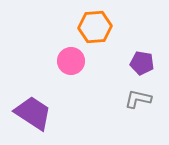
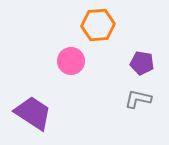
orange hexagon: moved 3 px right, 2 px up
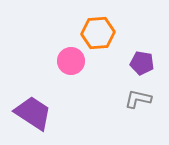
orange hexagon: moved 8 px down
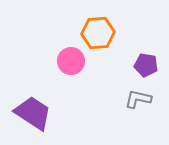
purple pentagon: moved 4 px right, 2 px down
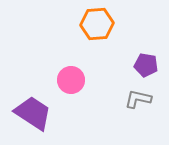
orange hexagon: moved 1 px left, 9 px up
pink circle: moved 19 px down
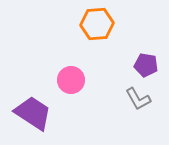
gray L-shape: rotated 132 degrees counterclockwise
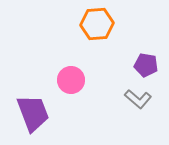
gray L-shape: rotated 20 degrees counterclockwise
purple trapezoid: rotated 36 degrees clockwise
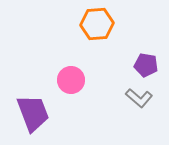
gray L-shape: moved 1 px right, 1 px up
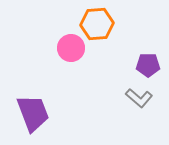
purple pentagon: moved 2 px right; rotated 10 degrees counterclockwise
pink circle: moved 32 px up
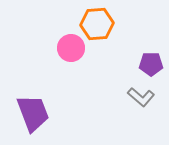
purple pentagon: moved 3 px right, 1 px up
gray L-shape: moved 2 px right, 1 px up
